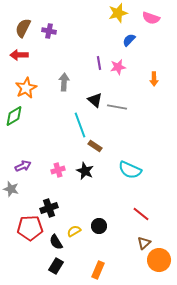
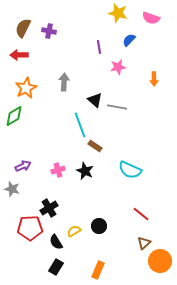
yellow star: rotated 30 degrees clockwise
purple line: moved 16 px up
gray star: moved 1 px right
black cross: rotated 12 degrees counterclockwise
orange circle: moved 1 px right, 1 px down
black rectangle: moved 1 px down
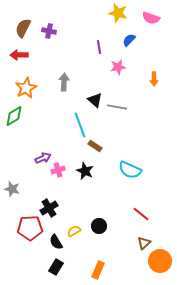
purple arrow: moved 20 px right, 8 px up
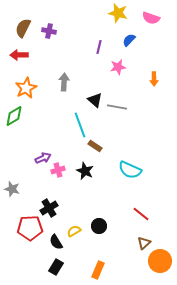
purple line: rotated 24 degrees clockwise
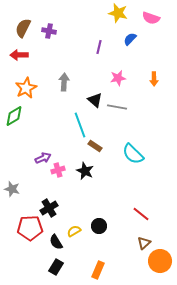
blue semicircle: moved 1 px right, 1 px up
pink star: moved 11 px down
cyan semicircle: moved 3 px right, 16 px up; rotated 20 degrees clockwise
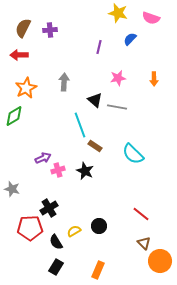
purple cross: moved 1 px right, 1 px up; rotated 16 degrees counterclockwise
brown triangle: rotated 32 degrees counterclockwise
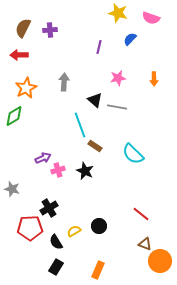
brown triangle: moved 1 px right, 1 px down; rotated 24 degrees counterclockwise
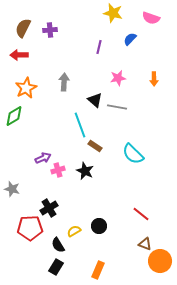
yellow star: moved 5 px left
black semicircle: moved 2 px right, 3 px down
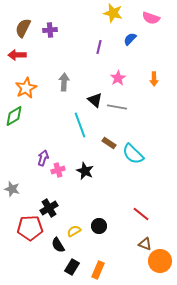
red arrow: moved 2 px left
pink star: rotated 21 degrees counterclockwise
brown rectangle: moved 14 px right, 3 px up
purple arrow: rotated 49 degrees counterclockwise
black rectangle: moved 16 px right
